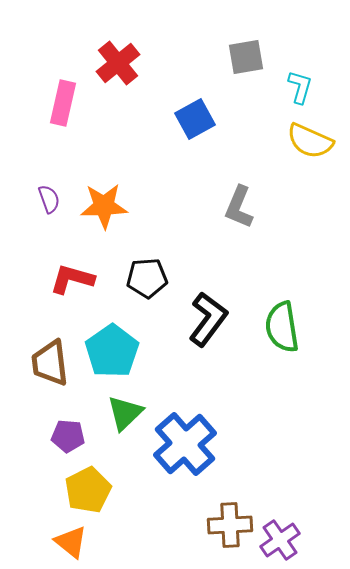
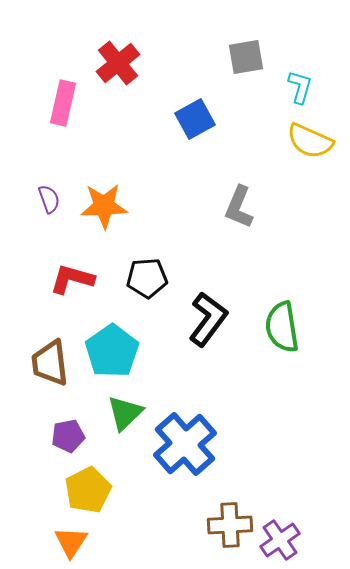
purple pentagon: rotated 16 degrees counterclockwise
orange triangle: rotated 24 degrees clockwise
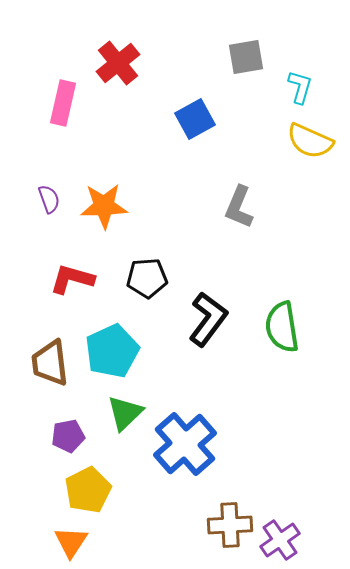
cyan pentagon: rotated 10 degrees clockwise
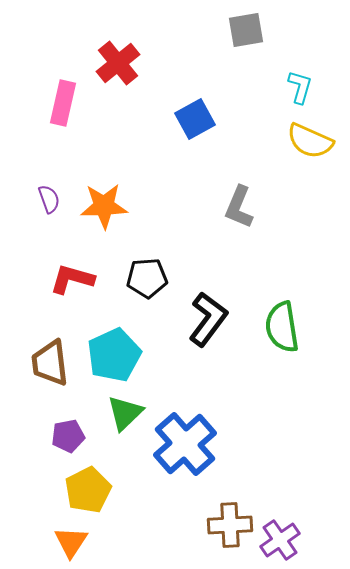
gray square: moved 27 px up
cyan pentagon: moved 2 px right, 4 px down
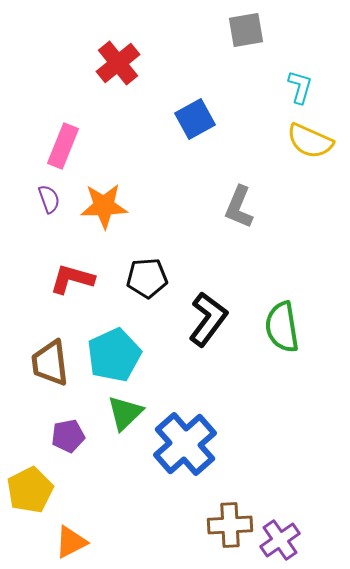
pink rectangle: moved 43 px down; rotated 9 degrees clockwise
yellow pentagon: moved 58 px left
orange triangle: rotated 30 degrees clockwise
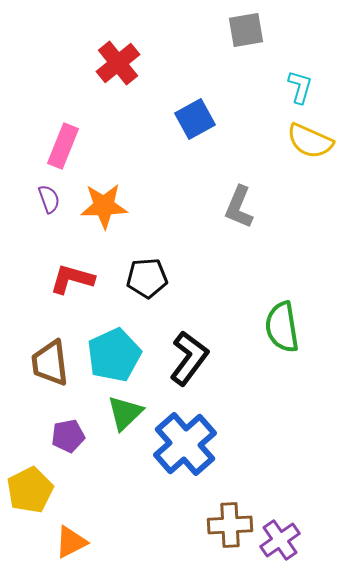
black L-shape: moved 19 px left, 39 px down
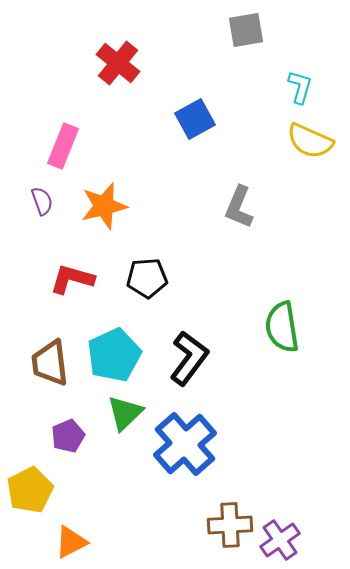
red cross: rotated 12 degrees counterclockwise
purple semicircle: moved 7 px left, 2 px down
orange star: rotated 12 degrees counterclockwise
purple pentagon: rotated 12 degrees counterclockwise
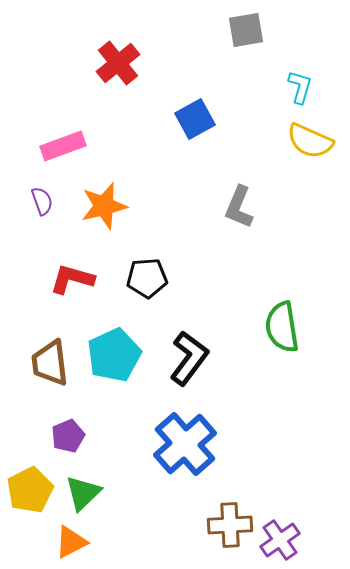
red cross: rotated 12 degrees clockwise
pink rectangle: rotated 48 degrees clockwise
green triangle: moved 42 px left, 80 px down
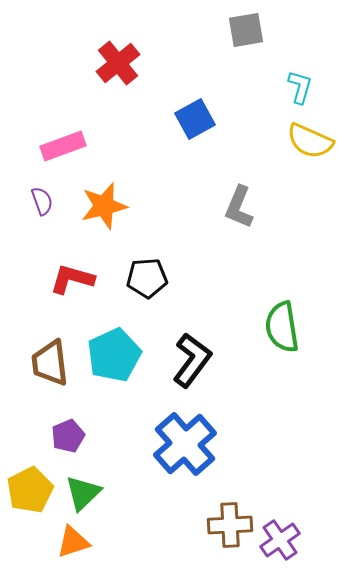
black L-shape: moved 3 px right, 2 px down
orange triangle: moved 2 px right; rotated 9 degrees clockwise
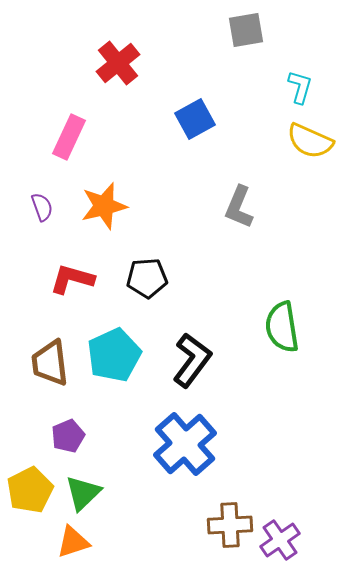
pink rectangle: moved 6 px right, 9 px up; rotated 45 degrees counterclockwise
purple semicircle: moved 6 px down
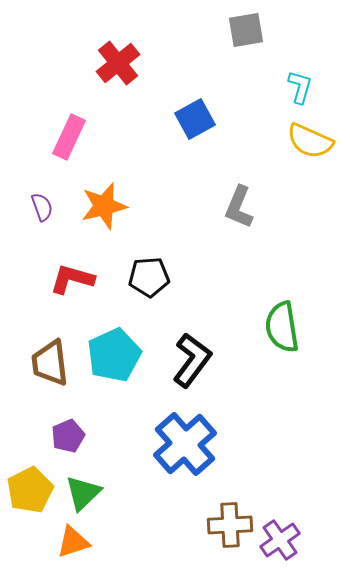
black pentagon: moved 2 px right, 1 px up
